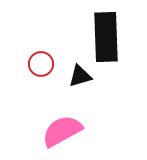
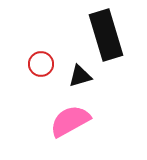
black rectangle: moved 2 px up; rotated 15 degrees counterclockwise
pink semicircle: moved 8 px right, 10 px up
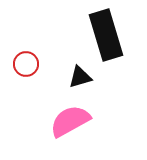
red circle: moved 15 px left
black triangle: moved 1 px down
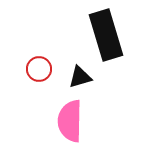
red circle: moved 13 px right, 5 px down
pink semicircle: rotated 60 degrees counterclockwise
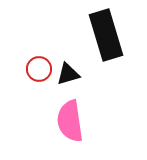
black triangle: moved 12 px left, 3 px up
pink semicircle: rotated 9 degrees counterclockwise
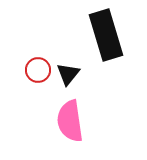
red circle: moved 1 px left, 1 px down
black triangle: rotated 35 degrees counterclockwise
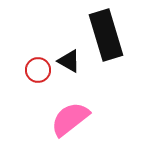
black triangle: moved 1 px right, 13 px up; rotated 40 degrees counterclockwise
pink semicircle: moved 2 px up; rotated 60 degrees clockwise
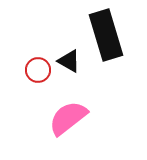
pink semicircle: moved 2 px left, 1 px up
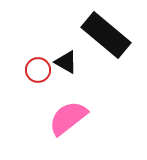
black rectangle: rotated 33 degrees counterclockwise
black triangle: moved 3 px left, 1 px down
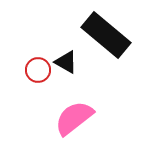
pink semicircle: moved 6 px right
